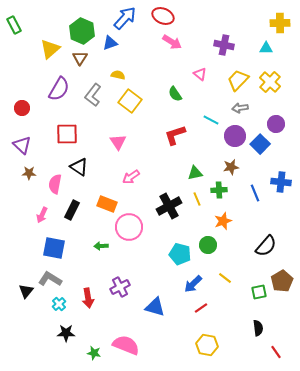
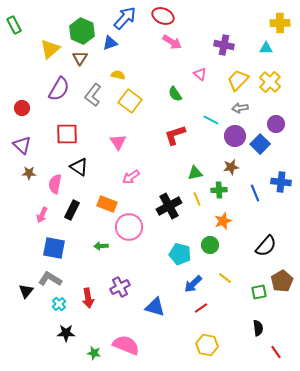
green circle at (208, 245): moved 2 px right
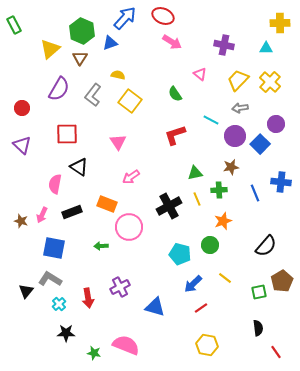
brown star at (29, 173): moved 8 px left, 48 px down; rotated 16 degrees clockwise
black rectangle at (72, 210): moved 2 px down; rotated 42 degrees clockwise
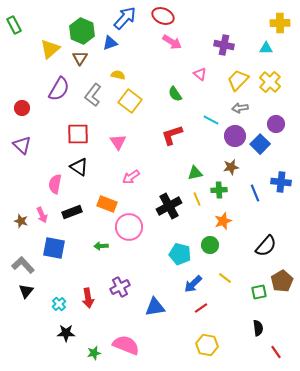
red square at (67, 134): moved 11 px right
red L-shape at (175, 135): moved 3 px left
pink arrow at (42, 215): rotated 49 degrees counterclockwise
gray L-shape at (50, 279): moved 27 px left, 14 px up; rotated 15 degrees clockwise
blue triangle at (155, 307): rotated 25 degrees counterclockwise
green star at (94, 353): rotated 24 degrees counterclockwise
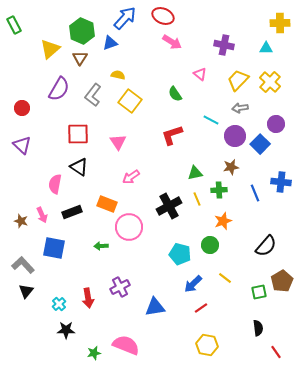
black star at (66, 333): moved 3 px up
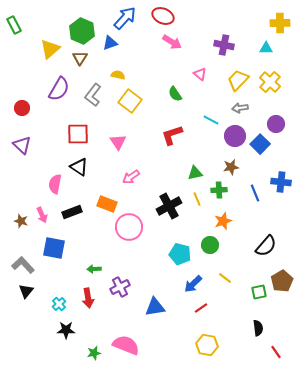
green arrow at (101, 246): moved 7 px left, 23 px down
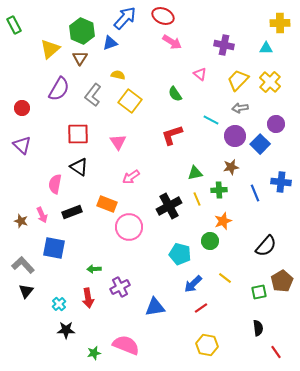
green circle at (210, 245): moved 4 px up
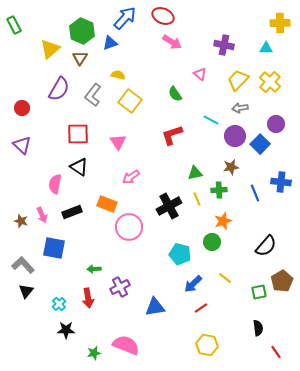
green circle at (210, 241): moved 2 px right, 1 px down
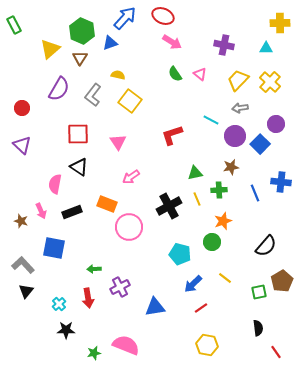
green semicircle at (175, 94): moved 20 px up
pink arrow at (42, 215): moved 1 px left, 4 px up
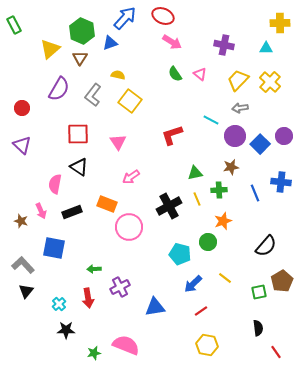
purple circle at (276, 124): moved 8 px right, 12 px down
green circle at (212, 242): moved 4 px left
red line at (201, 308): moved 3 px down
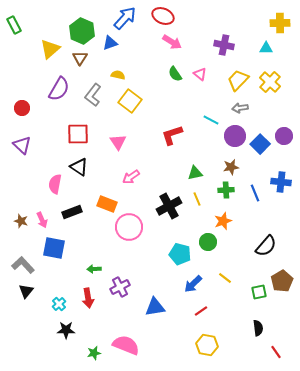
green cross at (219, 190): moved 7 px right
pink arrow at (41, 211): moved 1 px right, 9 px down
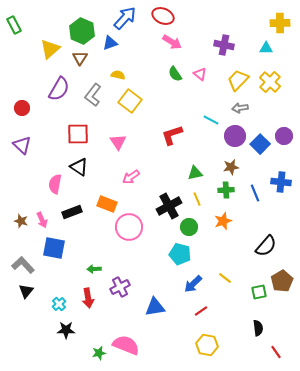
green circle at (208, 242): moved 19 px left, 15 px up
green star at (94, 353): moved 5 px right
